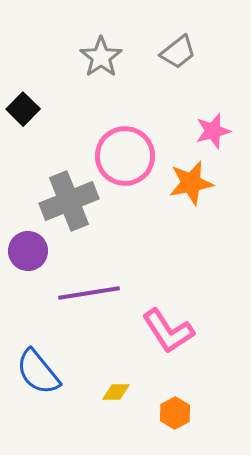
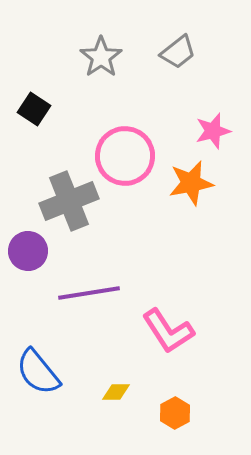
black square: moved 11 px right; rotated 12 degrees counterclockwise
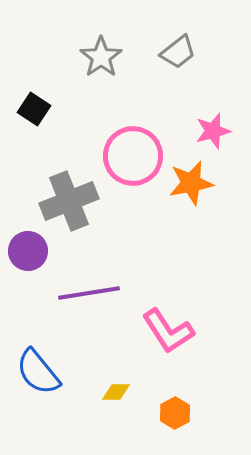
pink circle: moved 8 px right
